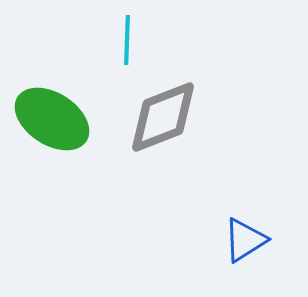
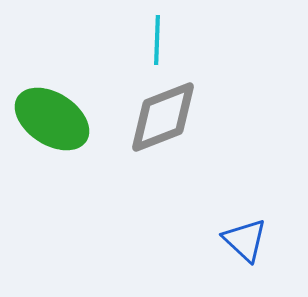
cyan line: moved 30 px right
blue triangle: rotated 45 degrees counterclockwise
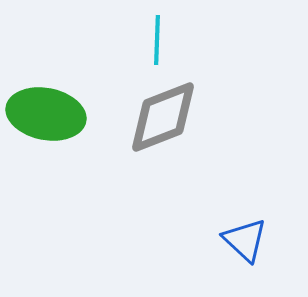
green ellipse: moved 6 px left, 5 px up; rotated 22 degrees counterclockwise
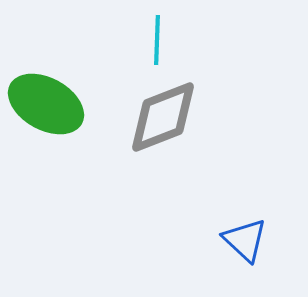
green ellipse: moved 10 px up; rotated 18 degrees clockwise
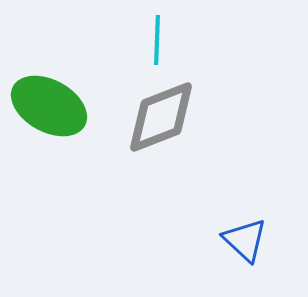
green ellipse: moved 3 px right, 2 px down
gray diamond: moved 2 px left
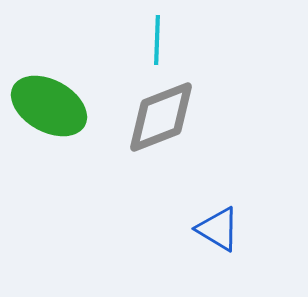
blue triangle: moved 27 px left, 11 px up; rotated 12 degrees counterclockwise
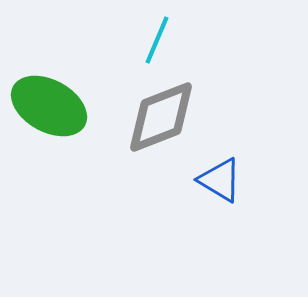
cyan line: rotated 21 degrees clockwise
blue triangle: moved 2 px right, 49 px up
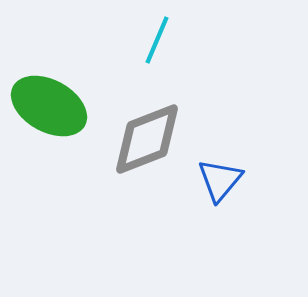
gray diamond: moved 14 px left, 22 px down
blue triangle: rotated 39 degrees clockwise
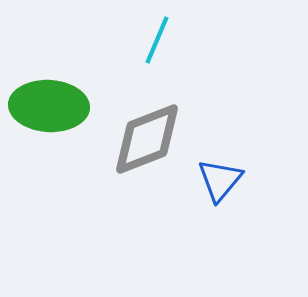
green ellipse: rotated 26 degrees counterclockwise
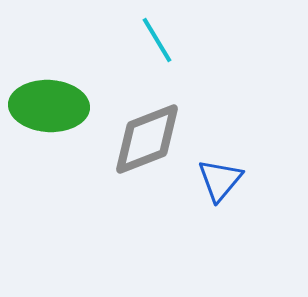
cyan line: rotated 54 degrees counterclockwise
